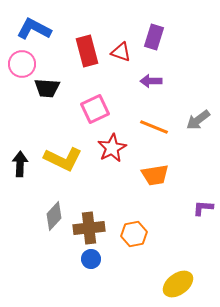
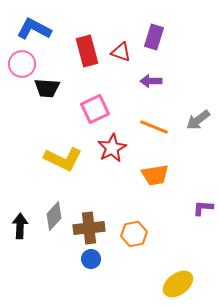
black arrow: moved 62 px down
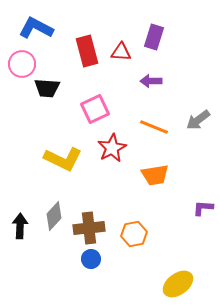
blue L-shape: moved 2 px right, 1 px up
red triangle: rotated 15 degrees counterclockwise
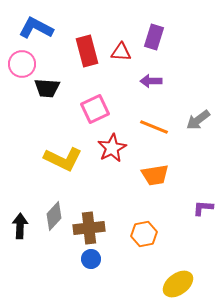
orange hexagon: moved 10 px right
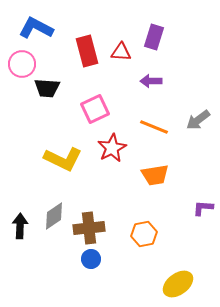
gray diamond: rotated 12 degrees clockwise
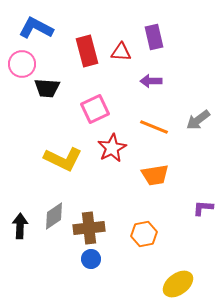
purple rectangle: rotated 30 degrees counterclockwise
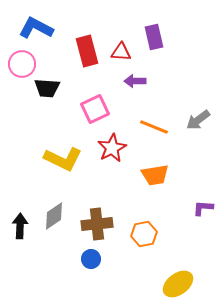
purple arrow: moved 16 px left
brown cross: moved 8 px right, 4 px up
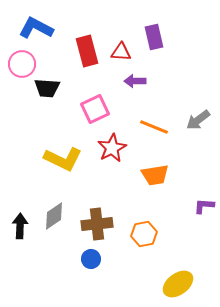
purple L-shape: moved 1 px right, 2 px up
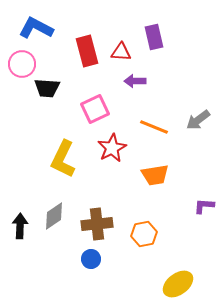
yellow L-shape: rotated 90 degrees clockwise
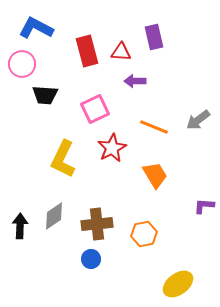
black trapezoid: moved 2 px left, 7 px down
orange trapezoid: rotated 112 degrees counterclockwise
